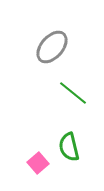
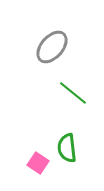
green semicircle: moved 2 px left, 1 px down; rotated 8 degrees clockwise
pink square: rotated 15 degrees counterclockwise
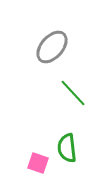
green line: rotated 8 degrees clockwise
pink square: rotated 15 degrees counterclockwise
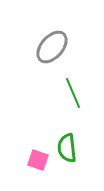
green line: rotated 20 degrees clockwise
pink square: moved 3 px up
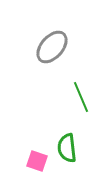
green line: moved 8 px right, 4 px down
pink square: moved 1 px left, 1 px down
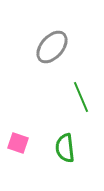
green semicircle: moved 2 px left
pink square: moved 19 px left, 18 px up
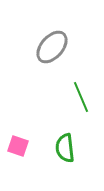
pink square: moved 3 px down
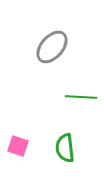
green line: rotated 64 degrees counterclockwise
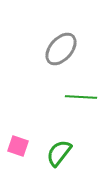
gray ellipse: moved 9 px right, 2 px down
green semicircle: moved 6 px left, 5 px down; rotated 44 degrees clockwise
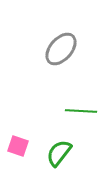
green line: moved 14 px down
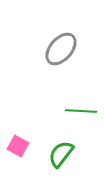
pink square: rotated 10 degrees clockwise
green semicircle: moved 2 px right, 1 px down
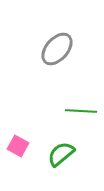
gray ellipse: moved 4 px left
green semicircle: rotated 12 degrees clockwise
